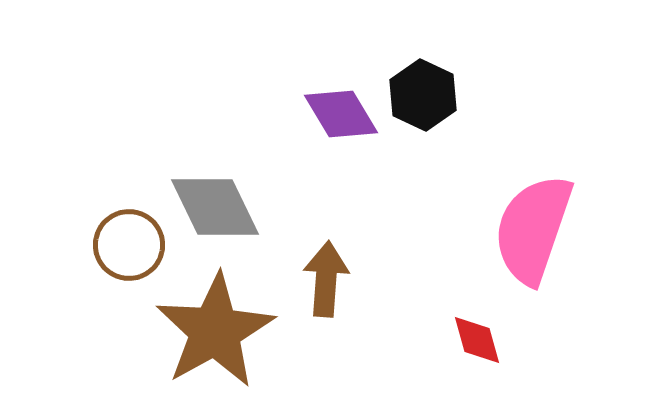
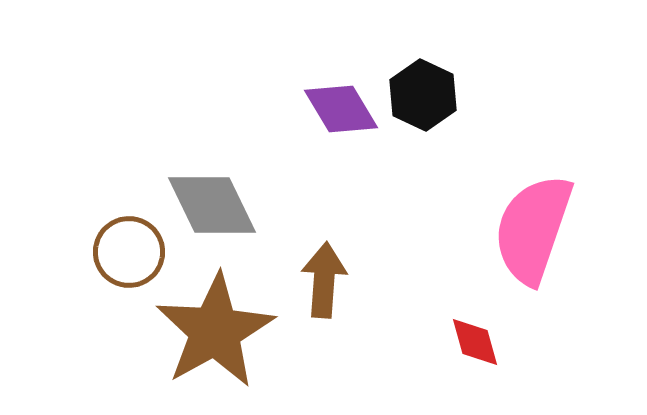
purple diamond: moved 5 px up
gray diamond: moved 3 px left, 2 px up
brown circle: moved 7 px down
brown arrow: moved 2 px left, 1 px down
red diamond: moved 2 px left, 2 px down
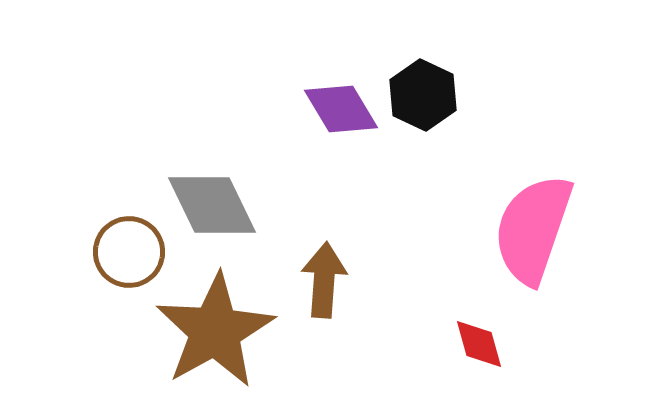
red diamond: moved 4 px right, 2 px down
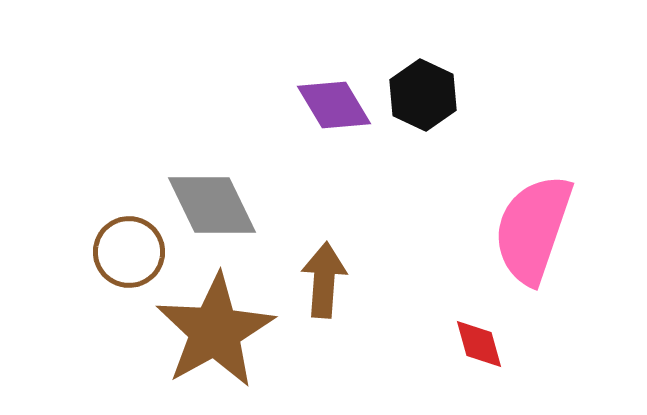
purple diamond: moved 7 px left, 4 px up
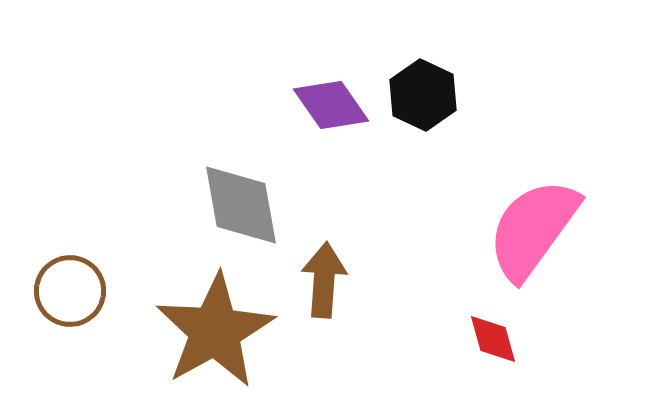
purple diamond: moved 3 px left; rotated 4 degrees counterclockwise
gray diamond: moved 29 px right; rotated 16 degrees clockwise
pink semicircle: rotated 17 degrees clockwise
brown circle: moved 59 px left, 39 px down
red diamond: moved 14 px right, 5 px up
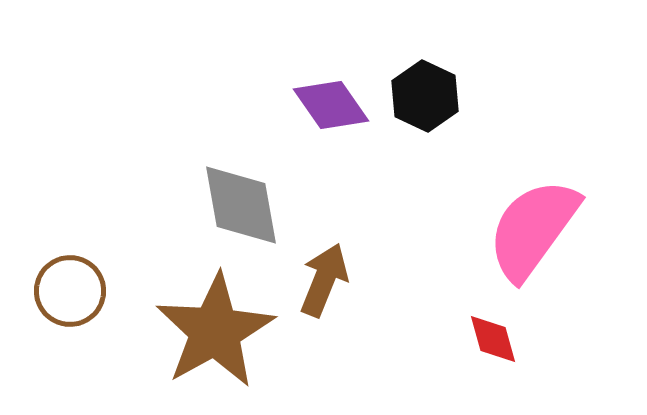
black hexagon: moved 2 px right, 1 px down
brown arrow: rotated 18 degrees clockwise
